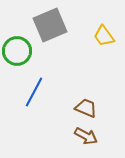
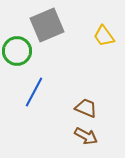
gray square: moved 3 px left
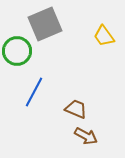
gray square: moved 2 px left, 1 px up
brown trapezoid: moved 10 px left, 1 px down
